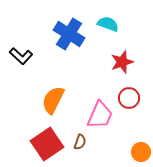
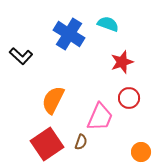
pink trapezoid: moved 2 px down
brown semicircle: moved 1 px right
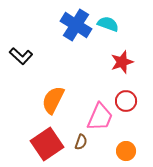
blue cross: moved 7 px right, 9 px up
red circle: moved 3 px left, 3 px down
orange circle: moved 15 px left, 1 px up
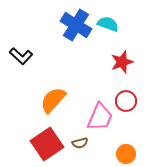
orange semicircle: rotated 16 degrees clockwise
brown semicircle: moved 1 px left, 1 px down; rotated 56 degrees clockwise
orange circle: moved 3 px down
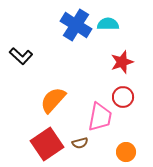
cyan semicircle: rotated 20 degrees counterclockwise
red circle: moved 3 px left, 4 px up
pink trapezoid: rotated 12 degrees counterclockwise
orange circle: moved 2 px up
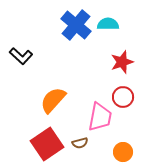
blue cross: rotated 8 degrees clockwise
orange circle: moved 3 px left
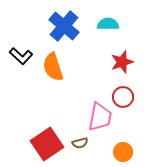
blue cross: moved 12 px left, 1 px down
orange semicircle: moved 33 px up; rotated 60 degrees counterclockwise
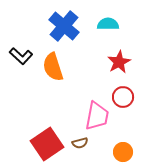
red star: moved 3 px left; rotated 10 degrees counterclockwise
pink trapezoid: moved 3 px left, 1 px up
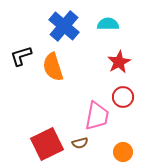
black L-shape: rotated 120 degrees clockwise
red square: rotated 8 degrees clockwise
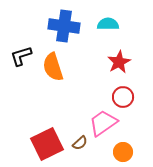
blue cross: rotated 32 degrees counterclockwise
pink trapezoid: moved 6 px right, 7 px down; rotated 136 degrees counterclockwise
brown semicircle: rotated 28 degrees counterclockwise
